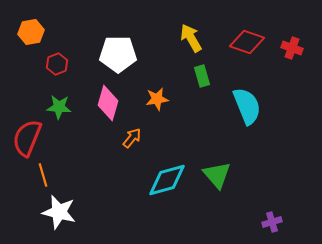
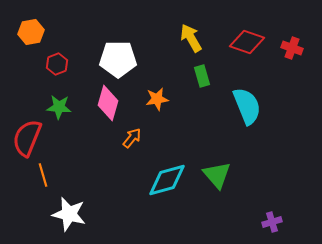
white pentagon: moved 5 px down
white star: moved 10 px right, 2 px down
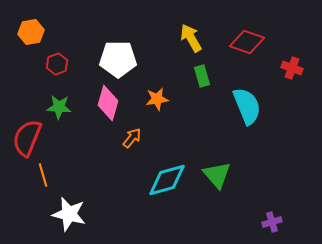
red cross: moved 20 px down
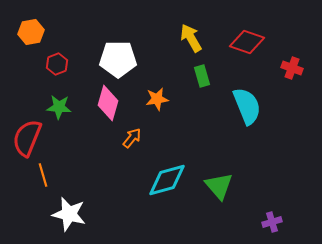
green triangle: moved 2 px right, 11 px down
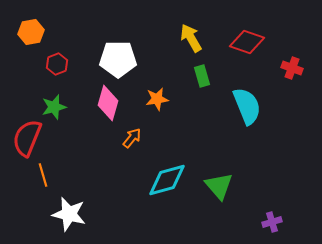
green star: moved 5 px left; rotated 20 degrees counterclockwise
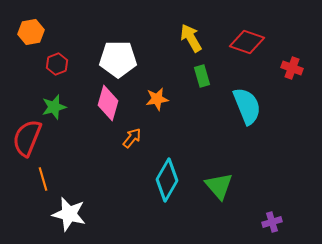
orange line: moved 4 px down
cyan diamond: rotated 45 degrees counterclockwise
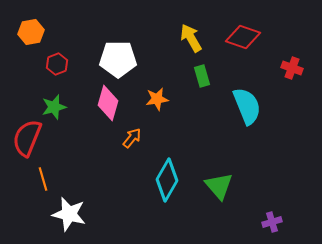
red diamond: moved 4 px left, 5 px up
